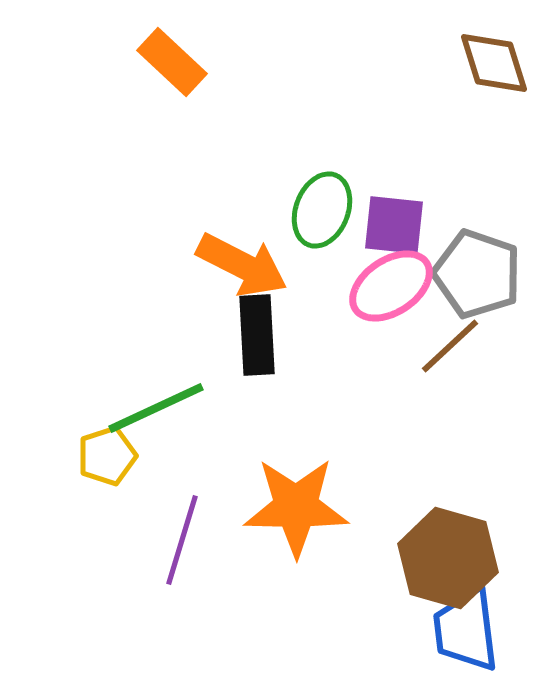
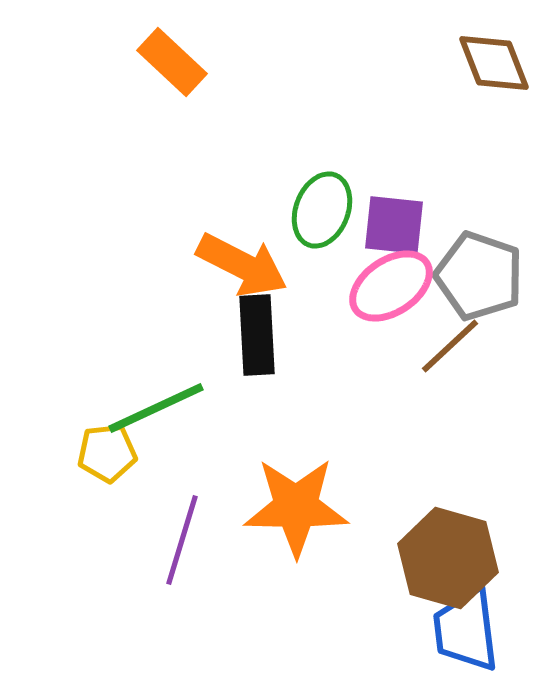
brown diamond: rotated 4 degrees counterclockwise
gray pentagon: moved 2 px right, 2 px down
yellow pentagon: moved 3 px up; rotated 12 degrees clockwise
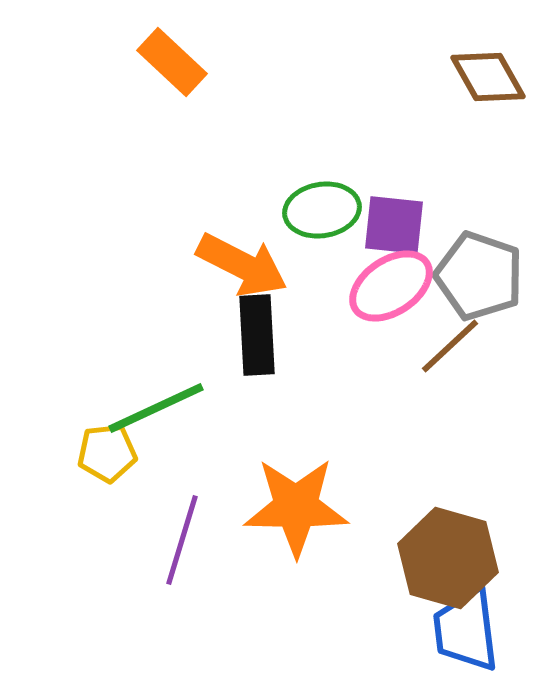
brown diamond: moved 6 px left, 14 px down; rotated 8 degrees counterclockwise
green ellipse: rotated 60 degrees clockwise
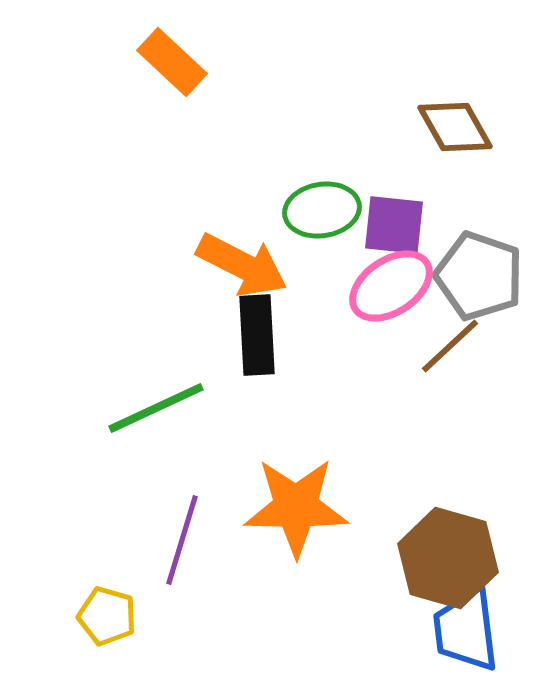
brown diamond: moved 33 px left, 50 px down
yellow pentagon: moved 163 px down; rotated 22 degrees clockwise
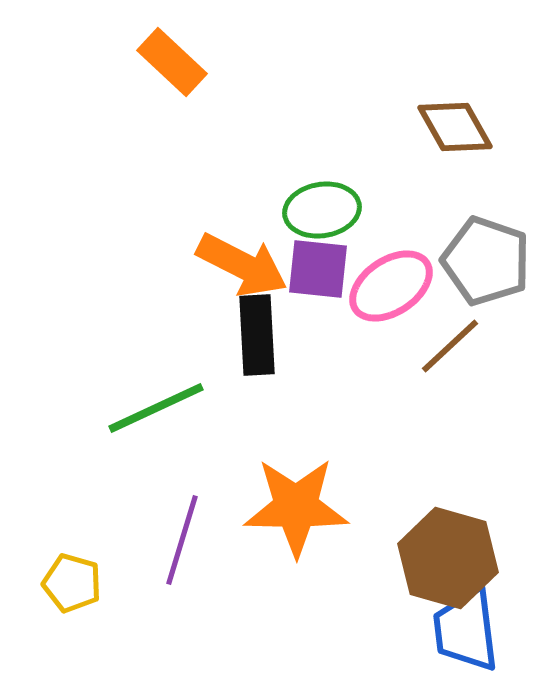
purple square: moved 76 px left, 44 px down
gray pentagon: moved 7 px right, 15 px up
yellow pentagon: moved 35 px left, 33 px up
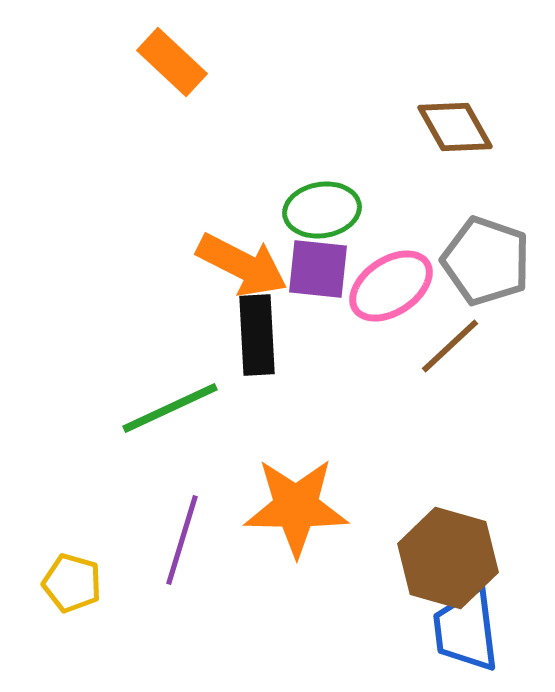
green line: moved 14 px right
